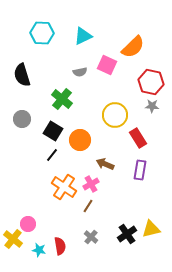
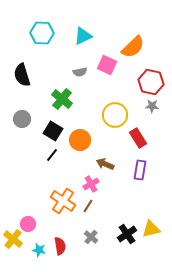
orange cross: moved 1 px left, 14 px down
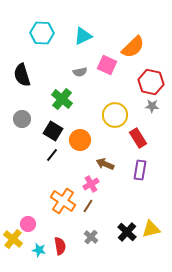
black cross: moved 2 px up; rotated 12 degrees counterclockwise
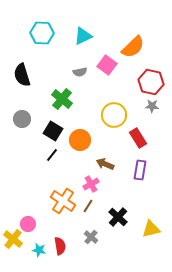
pink square: rotated 12 degrees clockwise
yellow circle: moved 1 px left
black cross: moved 9 px left, 15 px up
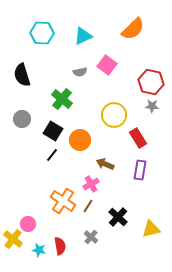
orange semicircle: moved 18 px up
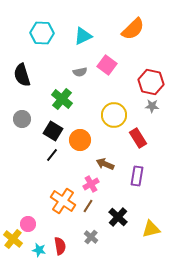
purple rectangle: moved 3 px left, 6 px down
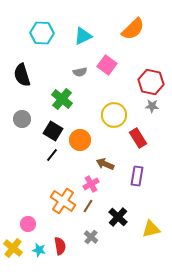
yellow cross: moved 9 px down
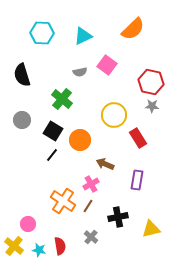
gray circle: moved 1 px down
purple rectangle: moved 4 px down
black cross: rotated 36 degrees clockwise
yellow cross: moved 1 px right, 2 px up
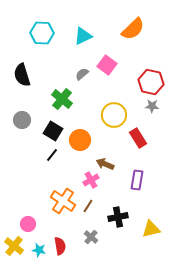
gray semicircle: moved 2 px right, 2 px down; rotated 152 degrees clockwise
pink cross: moved 4 px up
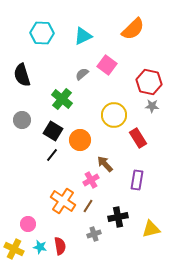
red hexagon: moved 2 px left
brown arrow: rotated 24 degrees clockwise
gray cross: moved 3 px right, 3 px up; rotated 32 degrees clockwise
yellow cross: moved 3 px down; rotated 12 degrees counterclockwise
cyan star: moved 1 px right, 3 px up
